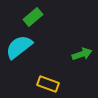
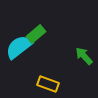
green rectangle: moved 3 px right, 17 px down
green arrow: moved 2 px right, 2 px down; rotated 114 degrees counterclockwise
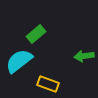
cyan semicircle: moved 14 px down
green arrow: rotated 54 degrees counterclockwise
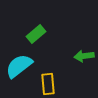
cyan semicircle: moved 5 px down
yellow rectangle: rotated 65 degrees clockwise
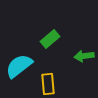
green rectangle: moved 14 px right, 5 px down
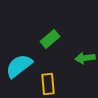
green arrow: moved 1 px right, 2 px down
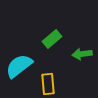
green rectangle: moved 2 px right
green arrow: moved 3 px left, 4 px up
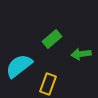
green arrow: moved 1 px left
yellow rectangle: rotated 25 degrees clockwise
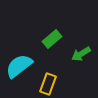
green arrow: rotated 24 degrees counterclockwise
